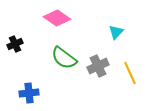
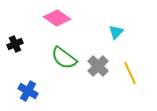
gray cross: rotated 20 degrees counterclockwise
blue cross: moved 1 px left, 2 px up; rotated 36 degrees clockwise
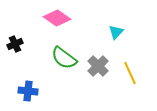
blue cross: rotated 24 degrees counterclockwise
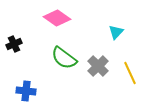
black cross: moved 1 px left
blue cross: moved 2 px left
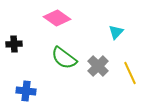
black cross: rotated 21 degrees clockwise
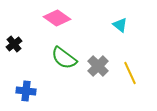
cyan triangle: moved 4 px right, 7 px up; rotated 35 degrees counterclockwise
black cross: rotated 35 degrees counterclockwise
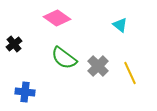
blue cross: moved 1 px left, 1 px down
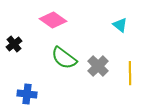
pink diamond: moved 4 px left, 2 px down
yellow line: rotated 25 degrees clockwise
blue cross: moved 2 px right, 2 px down
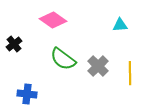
cyan triangle: rotated 42 degrees counterclockwise
green semicircle: moved 1 px left, 1 px down
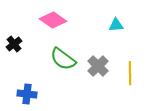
cyan triangle: moved 4 px left
